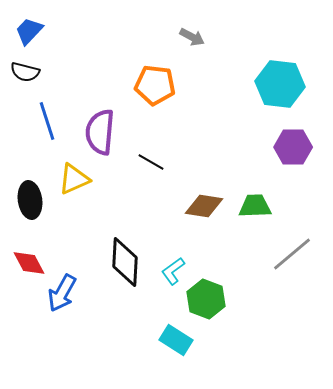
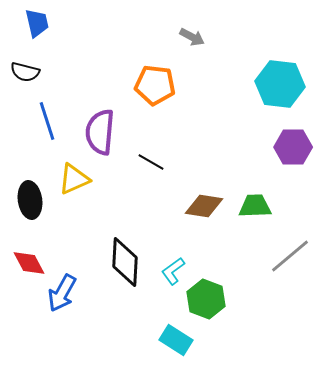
blue trapezoid: moved 8 px right, 8 px up; rotated 124 degrees clockwise
gray line: moved 2 px left, 2 px down
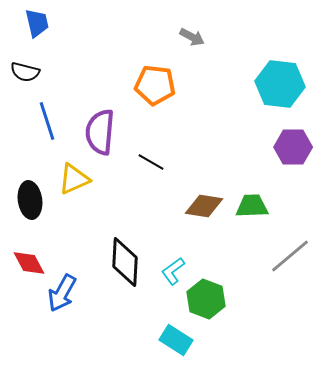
green trapezoid: moved 3 px left
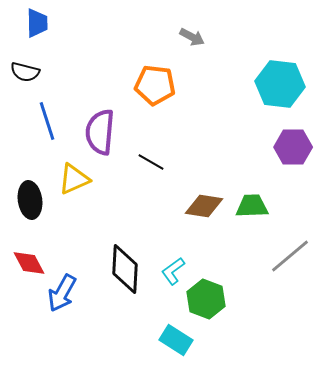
blue trapezoid: rotated 12 degrees clockwise
black diamond: moved 7 px down
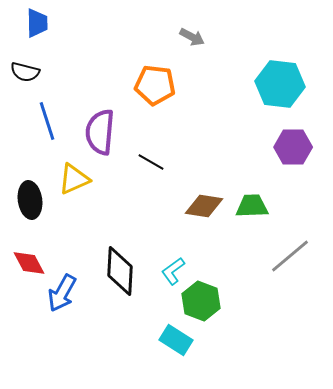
black diamond: moved 5 px left, 2 px down
green hexagon: moved 5 px left, 2 px down
